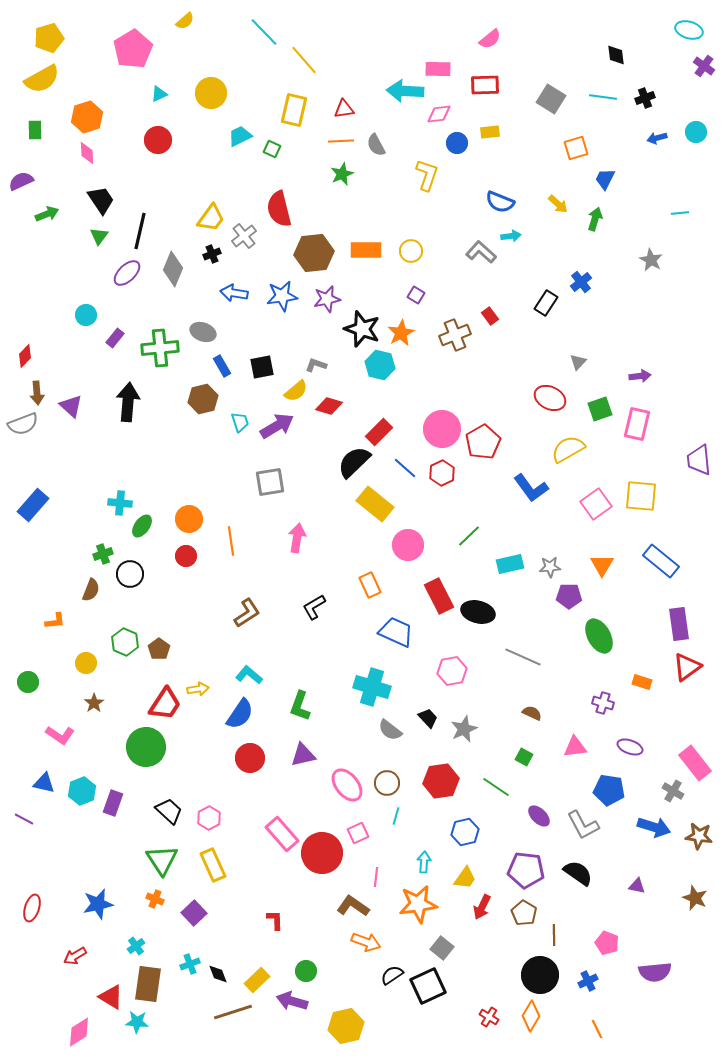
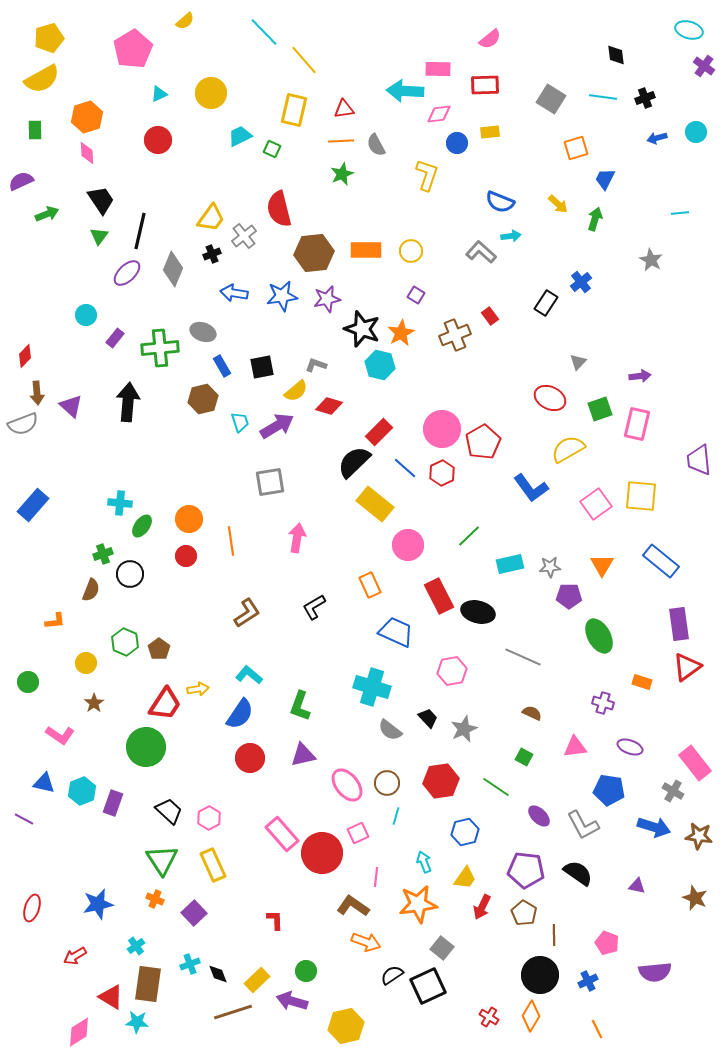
cyan arrow at (424, 862): rotated 25 degrees counterclockwise
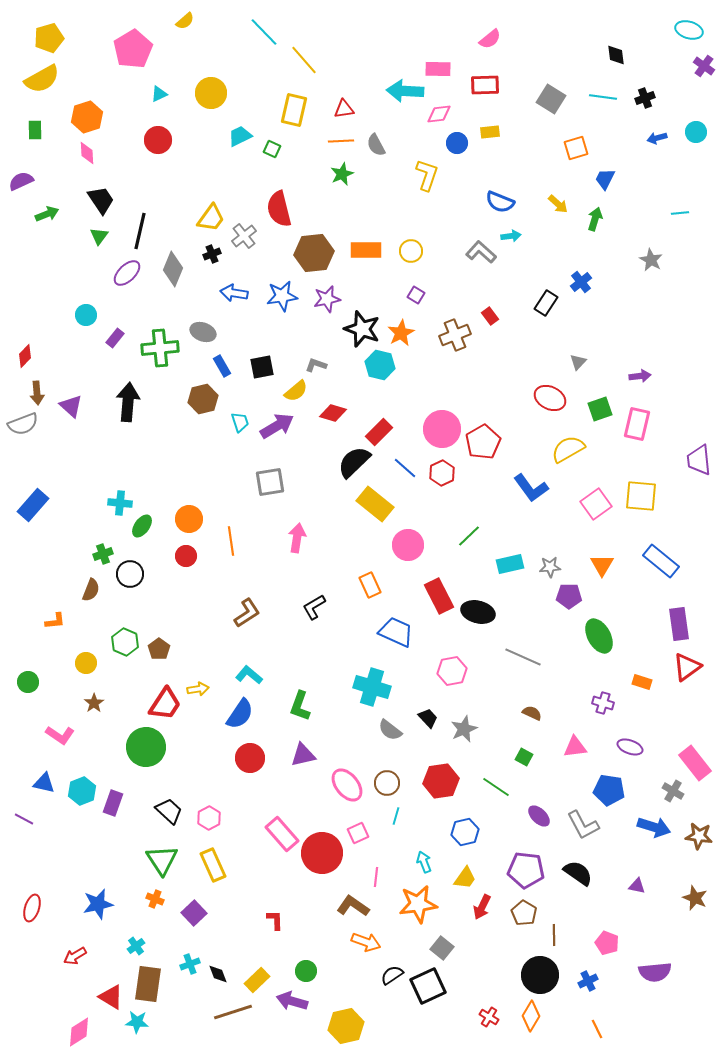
red diamond at (329, 406): moved 4 px right, 7 px down
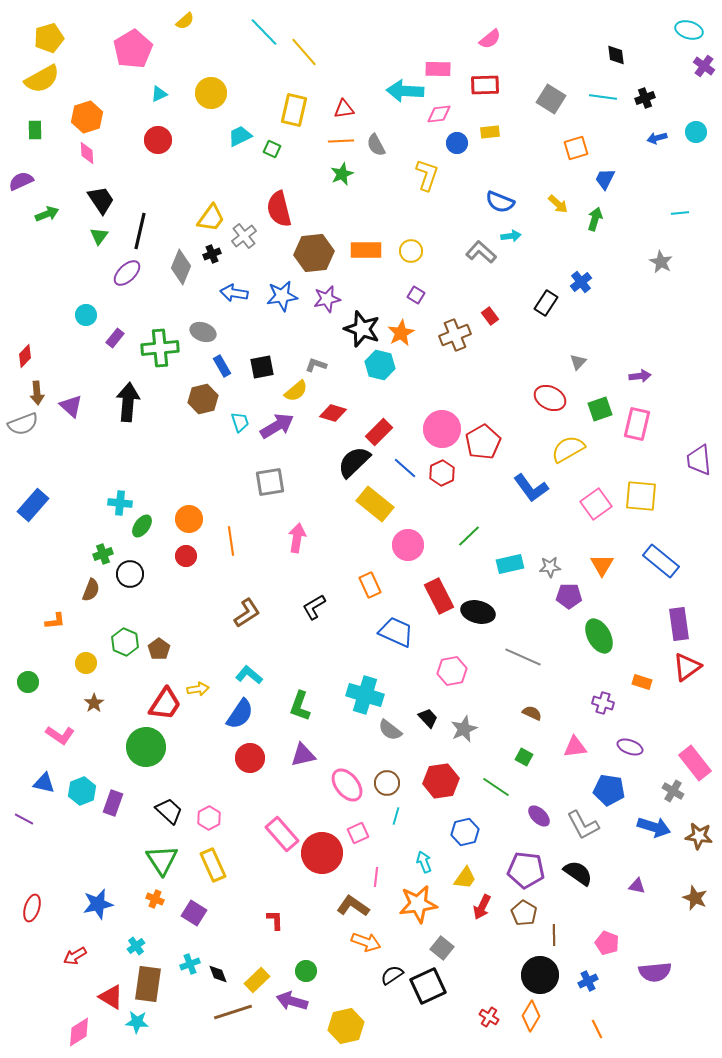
yellow line at (304, 60): moved 8 px up
gray star at (651, 260): moved 10 px right, 2 px down
gray diamond at (173, 269): moved 8 px right, 2 px up
cyan cross at (372, 687): moved 7 px left, 8 px down
purple square at (194, 913): rotated 15 degrees counterclockwise
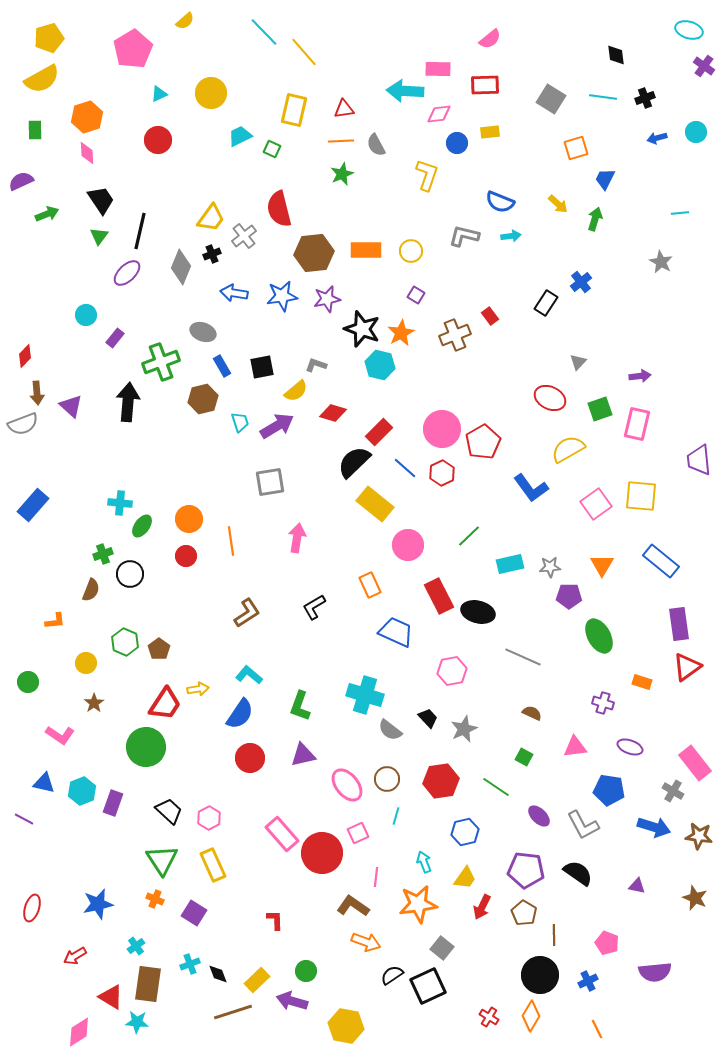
gray L-shape at (481, 252): moved 17 px left, 16 px up; rotated 28 degrees counterclockwise
green cross at (160, 348): moved 1 px right, 14 px down; rotated 15 degrees counterclockwise
brown circle at (387, 783): moved 4 px up
yellow hexagon at (346, 1026): rotated 24 degrees clockwise
